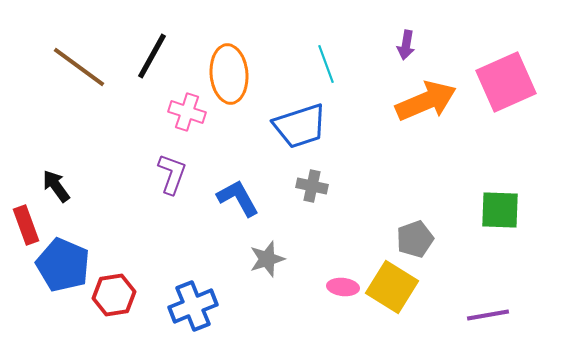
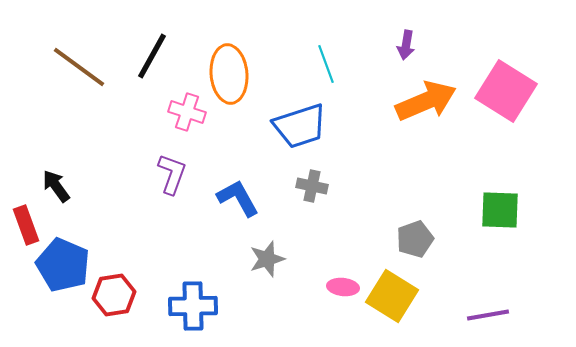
pink square: moved 9 px down; rotated 34 degrees counterclockwise
yellow square: moved 9 px down
blue cross: rotated 21 degrees clockwise
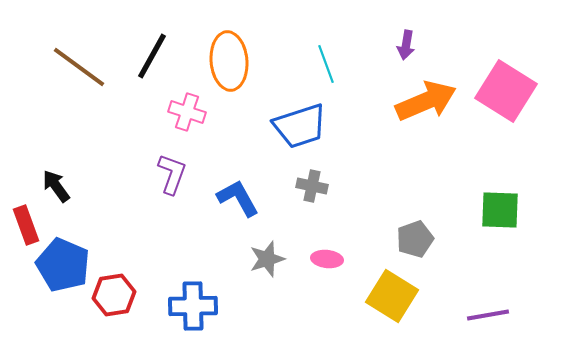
orange ellipse: moved 13 px up
pink ellipse: moved 16 px left, 28 px up
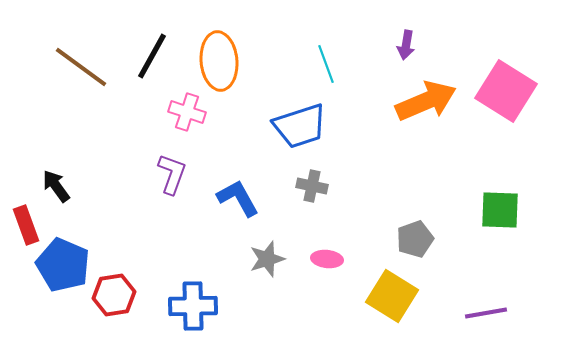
orange ellipse: moved 10 px left
brown line: moved 2 px right
purple line: moved 2 px left, 2 px up
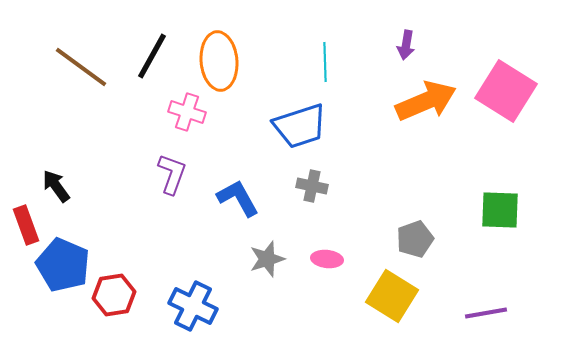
cyan line: moved 1 px left, 2 px up; rotated 18 degrees clockwise
blue cross: rotated 27 degrees clockwise
